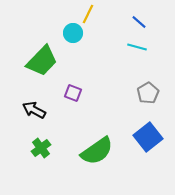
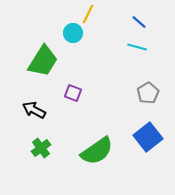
green trapezoid: moved 1 px right; rotated 12 degrees counterclockwise
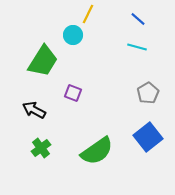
blue line: moved 1 px left, 3 px up
cyan circle: moved 2 px down
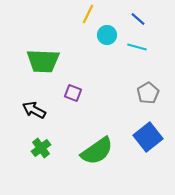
cyan circle: moved 34 px right
green trapezoid: rotated 60 degrees clockwise
